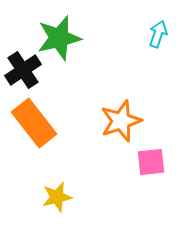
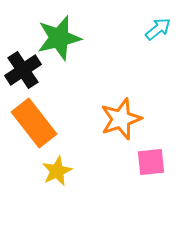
cyan arrow: moved 5 px up; rotated 32 degrees clockwise
orange star: moved 2 px up
yellow star: moved 26 px up; rotated 12 degrees counterclockwise
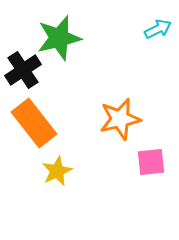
cyan arrow: rotated 12 degrees clockwise
orange star: moved 1 px left; rotated 6 degrees clockwise
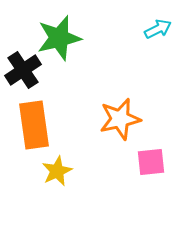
orange rectangle: moved 2 px down; rotated 30 degrees clockwise
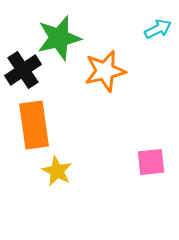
orange star: moved 15 px left, 48 px up
yellow star: rotated 20 degrees counterclockwise
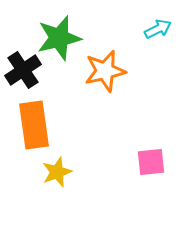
yellow star: moved 1 px down; rotated 24 degrees clockwise
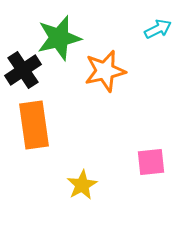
yellow star: moved 25 px right, 13 px down; rotated 8 degrees counterclockwise
